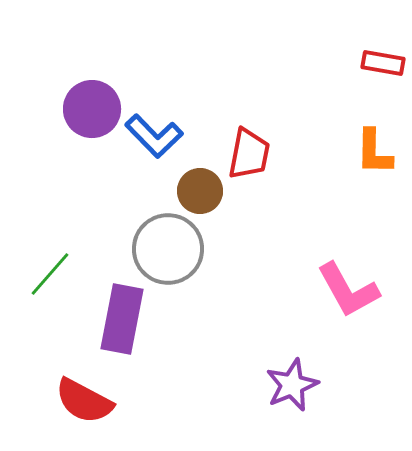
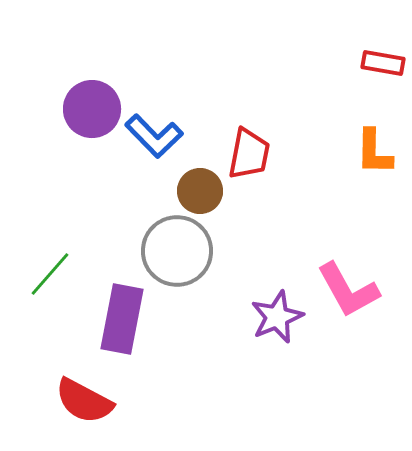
gray circle: moved 9 px right, 2 px down
purple star: moved 15 px left, 68 px up
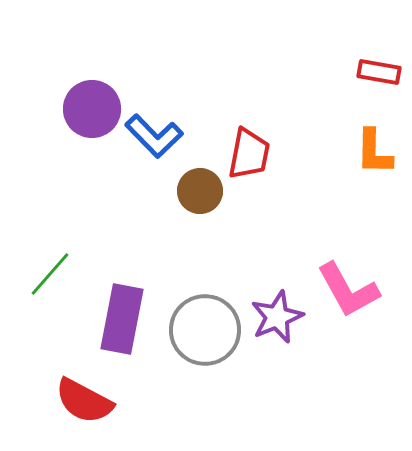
red rectangle: moved 4 px left, 9 px down
gray circle: moved 28 px right, 79 px down
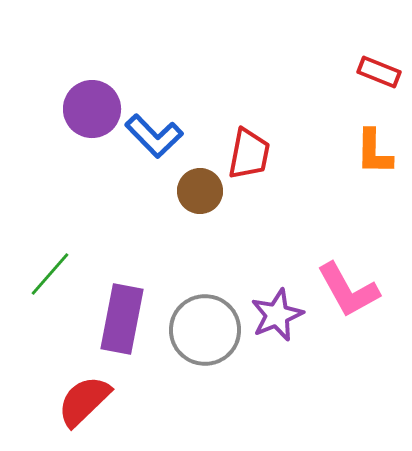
red rectangle: rotated 12 degrees clockwise
purple star: moved 2 px up
red semicircle: rotated 108 degrees clockwise
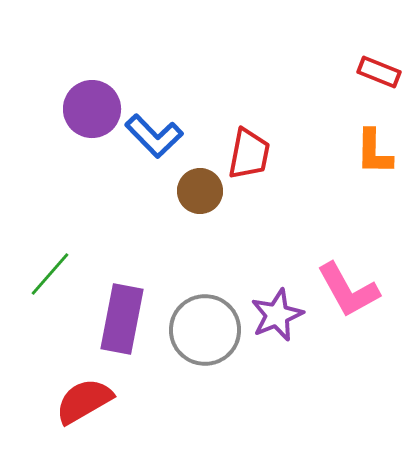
red semicircle: rotated 14 degrees clockwise
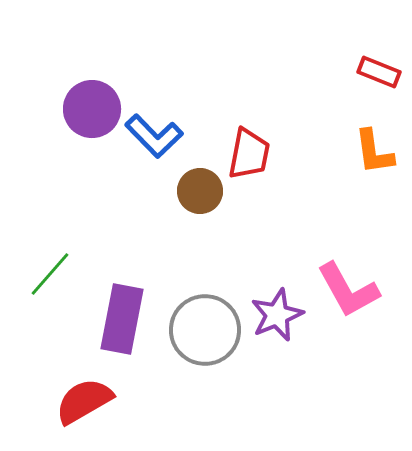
orange L-shape: rotated 9 degrees counterclockwise
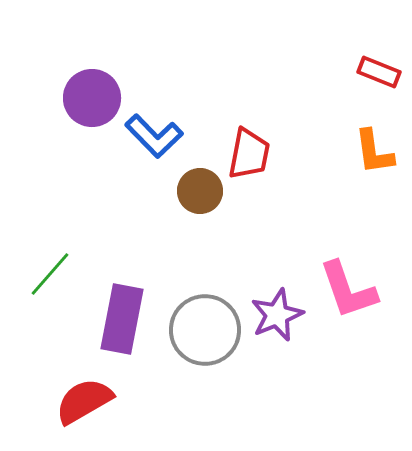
purple circle: moved 11 px up
pink L-shape: rotated 10 degrees clockwise
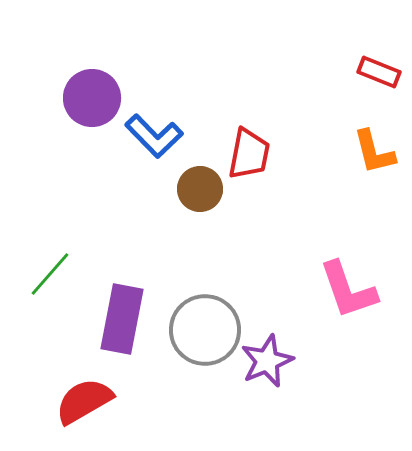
orange L-shape: rotated 6 degrees counterclockwise
brown circle: moved 2 px up
purple star: moved 10 px left, 46 px down
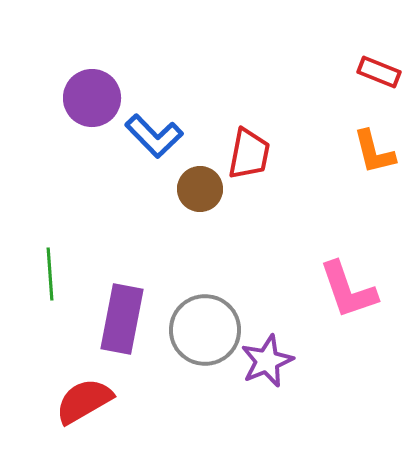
green line: rotated 45 degrees counterclockwise
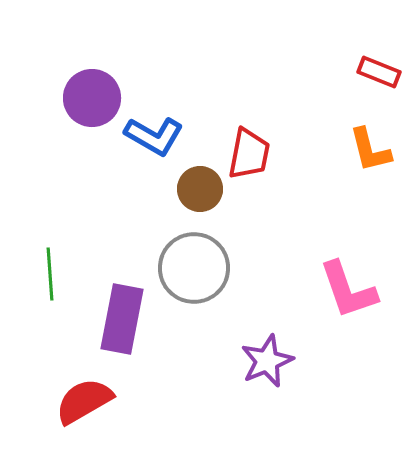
blue L-shape: rotated 16 degrees counterclockwise
orange L-shape: moved 4 px left, 2 px up
gray circle: moved 11 px left, 62 px up
